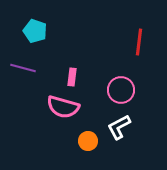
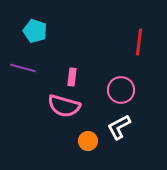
pink semicircle: moved 1 px right, 1 px up
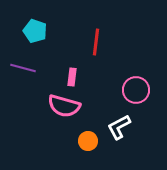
red line: moved 43 px left
pink circle: moved 15 px right
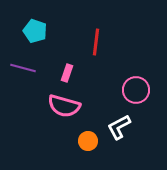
pink rectangle: moved 5 px left, 4 px up; rotated 12 degrees clockwise
